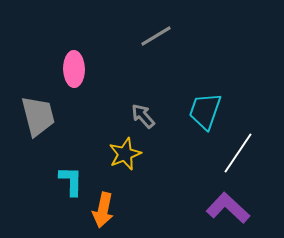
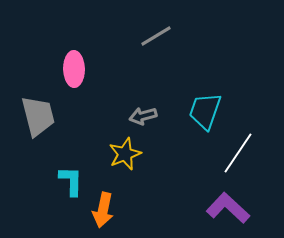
gray arrow: rotated 64 degrees counterclockwise
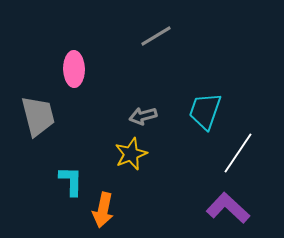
yellow star: moved 6 px right
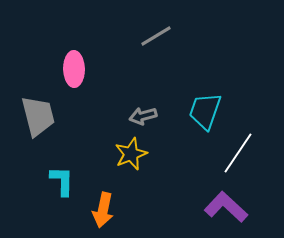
cyan L-shape: moved 9 px left
purple L-shape: moved 2 px left, 1 px up
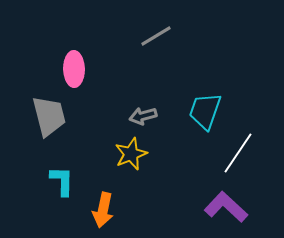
gray trapezoid: moved 11 px right
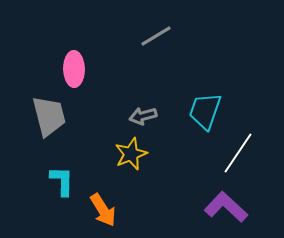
orange arrow: rotated 44 degrees counterclockwise
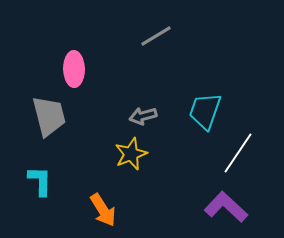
cyan L-shape: moved 22 px left
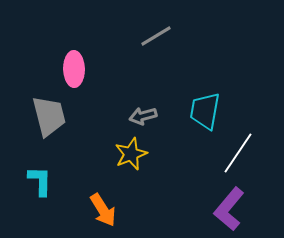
cyan trapezoid: rotated 9 degrees counterclockwise
purple L-shape: moved 3 px right, 2 px down; rotated 93 degrees counterclockwise
